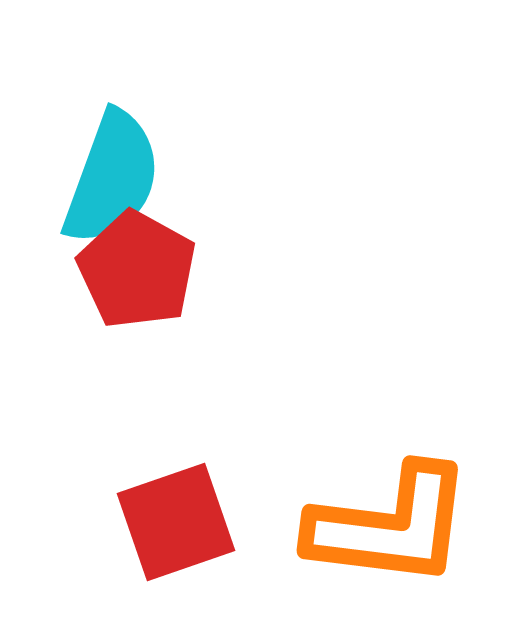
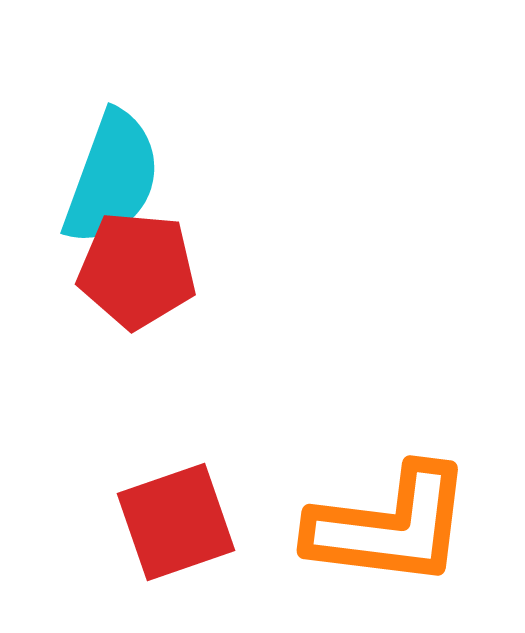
red pentagon: rotated 24 degrees counterclockwise
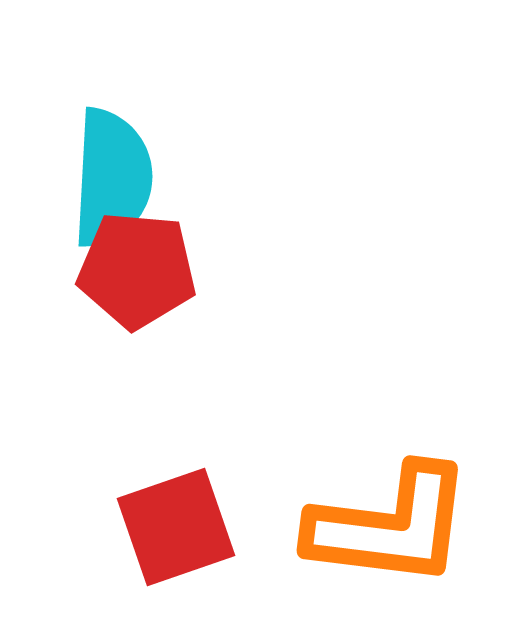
cyan semicircle: rotated 17 degrees counterclockwise
red square: moved 5 px down
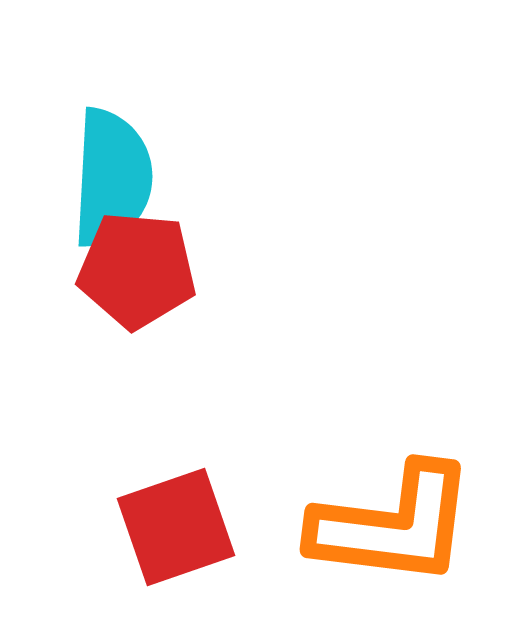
orange L-shape: moved 3 px right, 1 px up
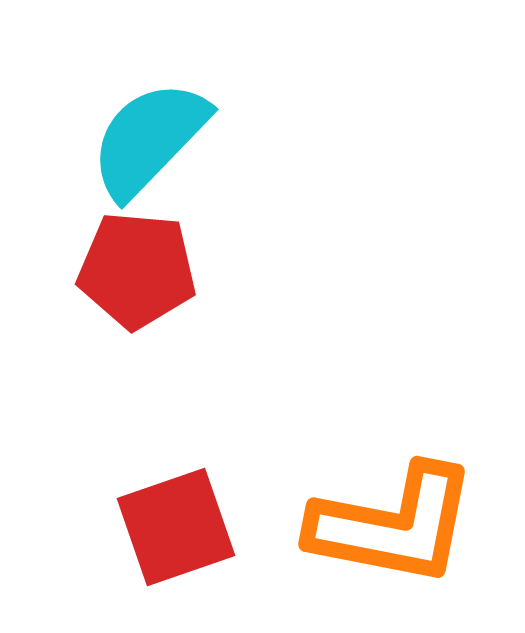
cyan semicircle: moved 37 px right, 39 px up; rotated 139 degrees counterclockwise
orange L-shape: rotated 4 degrees clockwise
